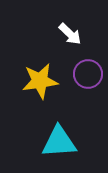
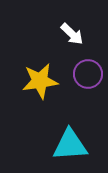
white arrow: moved 2 px right
cyan triangle: moved 11 px right, 3 px down
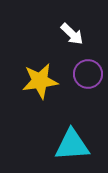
cyan triangle: moved 2 px right
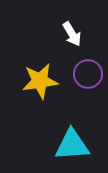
white arrow: rotated 15 degrees clockwise
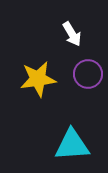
yellow star: moved 2 px left, 2 px up
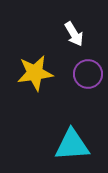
white arrow: moved 2 px right
yellow star: moved 3 px left, 6 px up
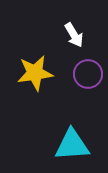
white arrow: moved 1 px down
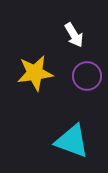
purple circle: moved 1 px left, 2 px down
cyan triangle: moved 4 px up; rotated 24 degrees clockwise
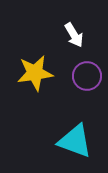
cyan triangle: moved 3 px right
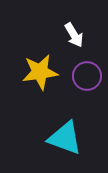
yellow star: moved 5 px right, 1 px up
cyan triangle: moved 10 px left, 3 px up
